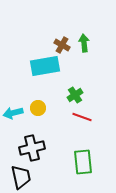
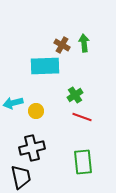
cyan rectangle: rotated 8 degrees clockwise
yellow circle: moved 2 px left, 3 px down
cyan arrow: moved 10 px up
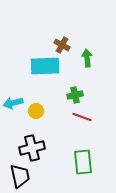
green arrow: moved 3 px right, 15 px down
green cross: rotated 21 degrees clockwise
black trapezoid: moved 1 px left, 1 px up
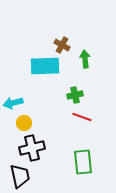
green arrow: moved 2 px left, 1 px down
yellow circle: moved 12 px left, 12 px down
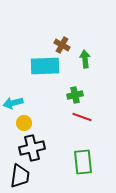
black trapezoid: rotated 20 degrees clockwise
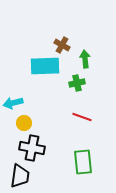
green cross: moved 2 px right, 12 px up
black cross: rotated 25 degrees clockwise
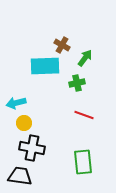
green arrow: moved 1 px up; rotated 42 degrees clockwise
cyan arrow: moved 3 px right
red line: moved 2 px right, 2 px up
black trapezoid: rotated 90 degrees counterclockwise
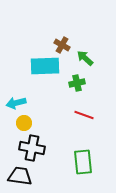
green arrow: rotated 84 degrees counterclockwise
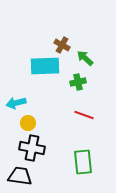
green cross: moved 1 px right, 1 px up
yellow circle: moved 4 px right
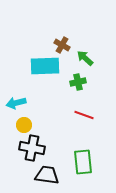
yellow circle: moved 4 px left, 2 px down
black trapezoid: moved 27 px right, 1 px up
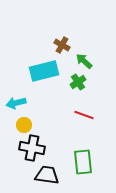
green arrow: moved 1 px left, 3 px down
cyan rectangle: moved 1 px left, 5 px down; rotated 12 degrees counterclockwise
green cross: rotated 21 degrees counterclockwise
